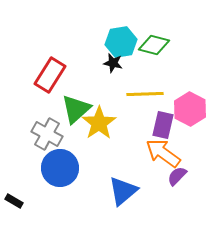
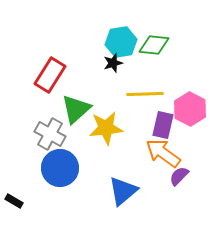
green diamond: rotated 8 degrees counterclockwise
black star: rotated 30 degrees counterclockwise
yellow star: moved 7 px right, 5 px down; rotated 28 degrees clockwise
gray cross: moved 3 px right
purple semicircle: moved 2 px right
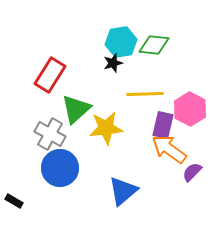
orange arrow: moved 6 px right, 4 px up
purple semicircle: moved 13 px right, 4 px up
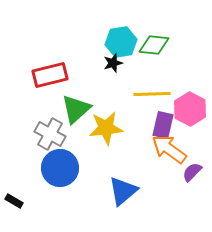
red rectangle: rotated 44 degrees clockwise
yellow line: moved 7 px right
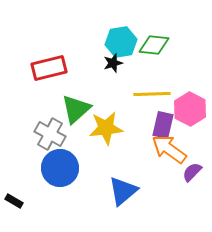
red rectangle: moved 1 px left, 7 px up
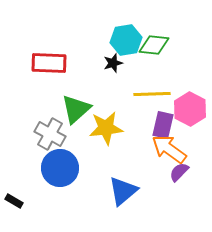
cyan hexagon: moved 5 px right, 2 px up
red rectangle: moved 5 px up; rotated 16 degrees clockwise
purple semicircle: moved 13 px left
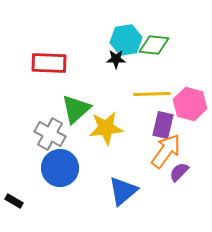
black star: moved 3 px right, 4 px up; rotated 18 degrees clockwise
pink hexagon: moved 5 px up; rotated 12 degrees counterclockwise
orange arrow: moved 3 px left, 2 px down; rotated 90 degrees clockwise
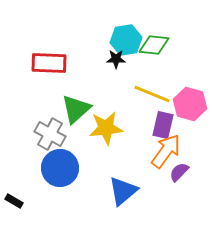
yellow line: rotated 24 degrees clockwise
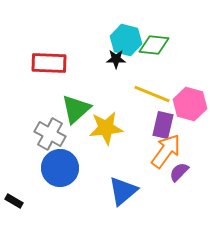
cyan hexagon: rotated 24 degrees clockwise
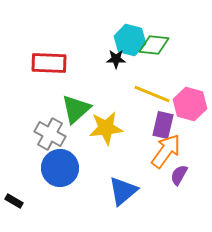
cyan hexagon: moved 4 px right
purple semicircle: moved 3 px down; rotated 15 degrees counterclockwise
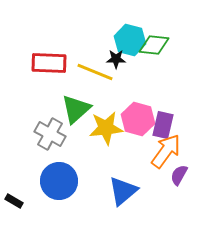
yellow line: moved 57 px left, 22 px up
pink hexagon: moved 52 px left, 15 px down
blue circle: moved 1 px left, 13 px down
